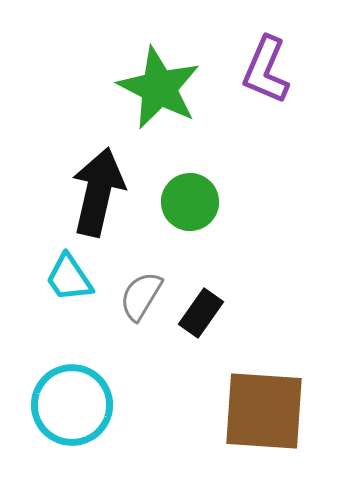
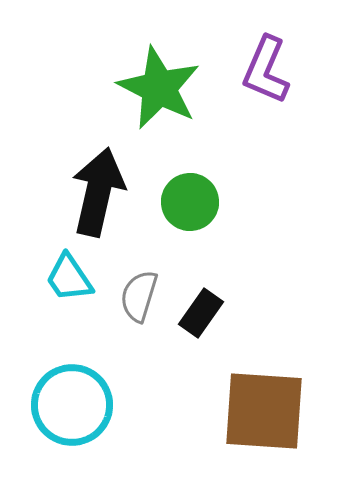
gray semicircle: moved 2 px left; rotated 14 degrees counterclockwise
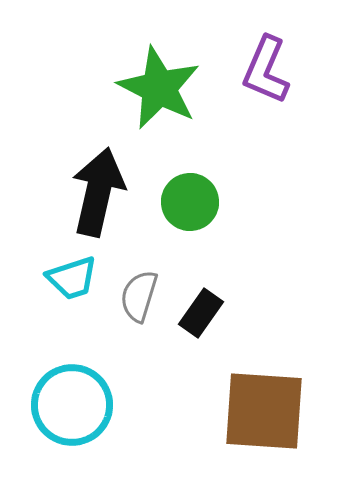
cyan trapezoid: moved 3 px right; rotated 74 degrees counterclockwise
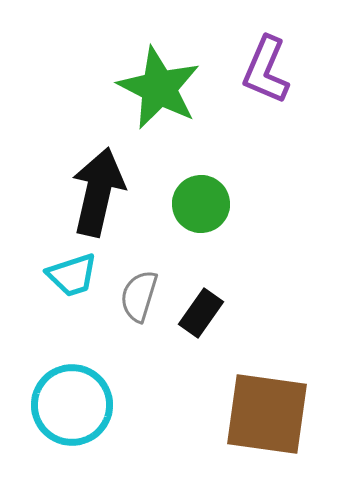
green circle: moved 11 px right, 2 px down
cyan trapezoid: moved 3 px up
brown square: moved 3 px right, 3 px down; rotated 4 degrees clockwise
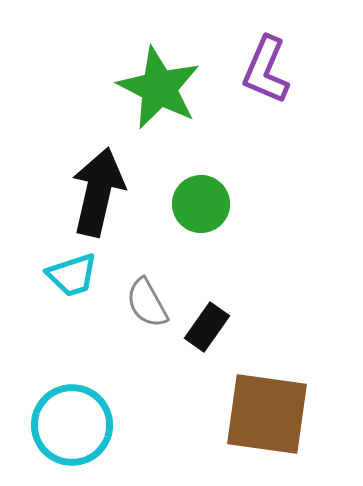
gray semicircle: moved 8 px right, 7 px down; rotated 46 degrees counterclockwise
black rectangle: moved 6 px right, 14 px down
cyan circle: moved 20 px down
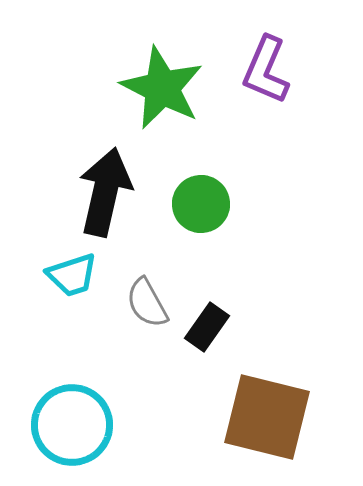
green star: moved 3 px right
black arrow: moved 7 px right
brown square: moved 3 px down; rotated 6 degrees clockwise
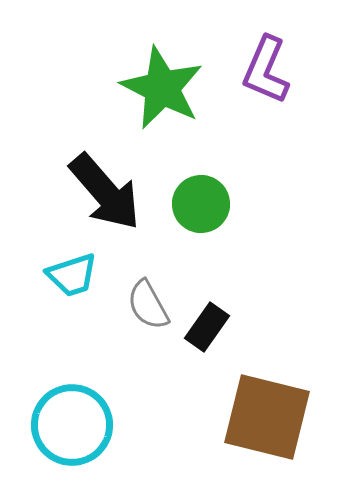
black arrow: rotated 126 degrees clockwise
gray semicircle: moved 1 px right, 2 px down
